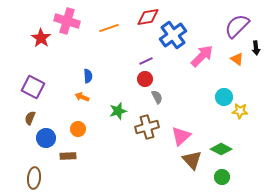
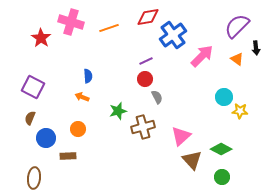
pink cross: moved 4 px right, 1 px down
brown cross: moved 4 px left
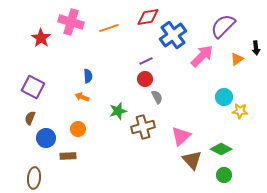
purple semicircle: moved 14 px left
orange triangle: rotated 48 degrees clockwise
green circle: moved 2 px right, 2 px up
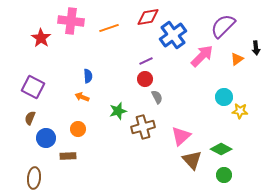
pink cross: moved 1 px up; rotated 10 degrees counterclockwise
